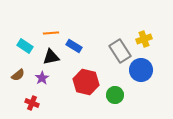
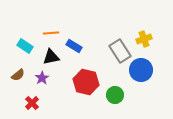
red cross: rotated 24 degrees clockwise
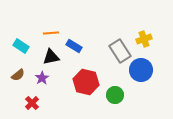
cyan rectangle: moved 4 px left
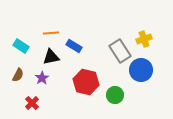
brown semicircle: rotated 24 degrees counterclockwise
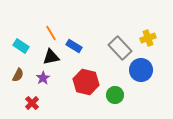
orange line: rotated 63 degrees clockwise
yellow cross: moved 4 px right, 1 px up
gray rectangle: moved 3 px up; rotated 10 degrees counterclockwise
purple star: moved 1 px right
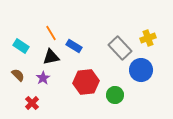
brown semicircle: rotated 72 degrees counterclockwise
red hexagon: rotated 20 degrees counterclockwise
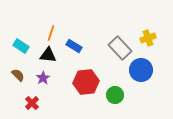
orange line: rotated 49 degrees clockwise
black triangle: moved 3 px left, 2 px up; rotated 18 degrees clockwise
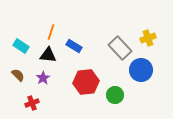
orange line: moved 1 px up
red cross: rotated 24 degrees clockwise
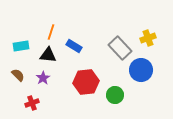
cyan rectangle: rotated 42 degrees counterclockwise
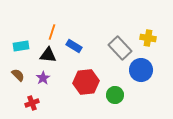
orange line: moved 1 px right
yellow cross: rotated 28 degrees clockwise
